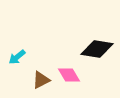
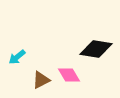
black diamond: moved 1 px left
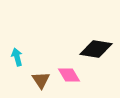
cyan arrow: rotated 114 degrees clockwise
brown triangle: rotated 36 degrees counterclockwise
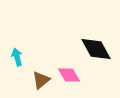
black diamond: rotated 52 degrees clockwise
brown triangle: rotated 24 degrees clockwise
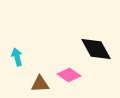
pink diamond: rotated 25 degrees counterclockwise
brown triangle: moved 1 px left, 4 px down; rotated 36 degrees clockwise
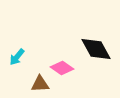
cyan arrow: rotated 126 degrees counterclockwise
pink diamond: moved 7 px left, 7 px up
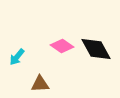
pink diamond: moved 22 px up
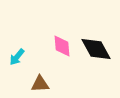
pink diamond: rotated 50 degrees clockwise
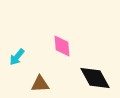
black diamond: moved 1 px left, 29 px down
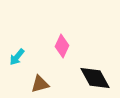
pink diamond: rotated 30 degrees clockwise
brown triangle: rotated 12 degrees counterclockwise
